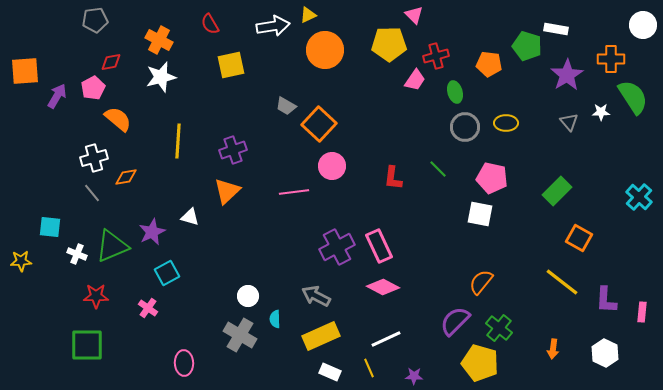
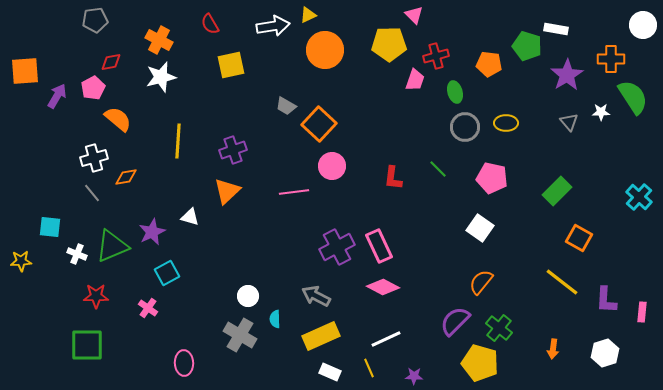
pink trapezoid at (415, 80): rotated 15 degrees counterclockwise
white square at (480, 214): moved 14 px down; rotated 24 degrees clockwise
white hexagon at (605, 353): rotated 16 degrees clockwise
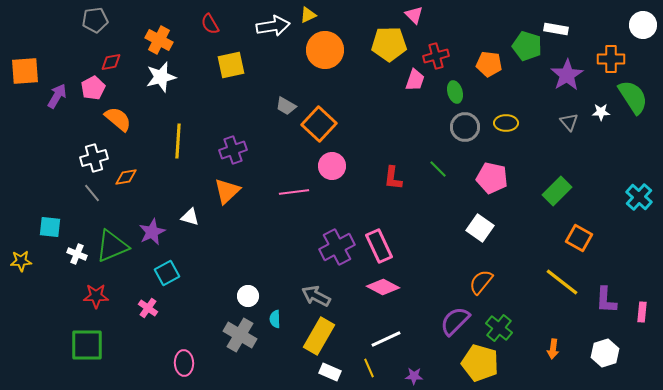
yellow rectangle at (321, 336): moved 2 px left; rotated 36 degrees counterclockwise
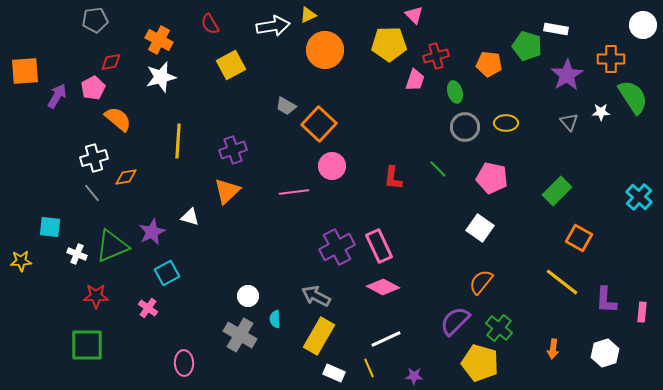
yellow square at (231, 65): rotated 16 degrees counterclockwise
white rectangle at (330, 372): moved 4 px right, 1 px down
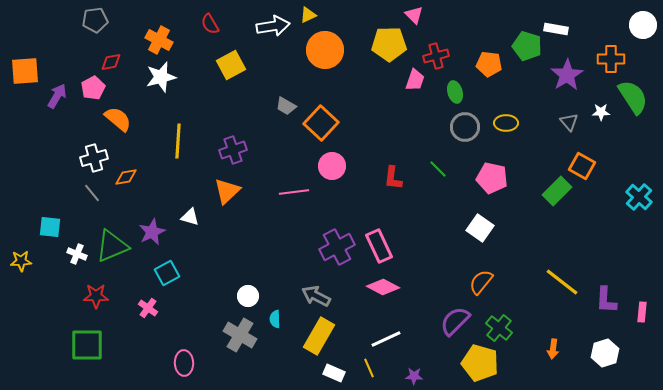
orange square at (319, 124): moved 2 px right, 1 px up
orange square at (579, 238): moved 3 px right, 72 px up
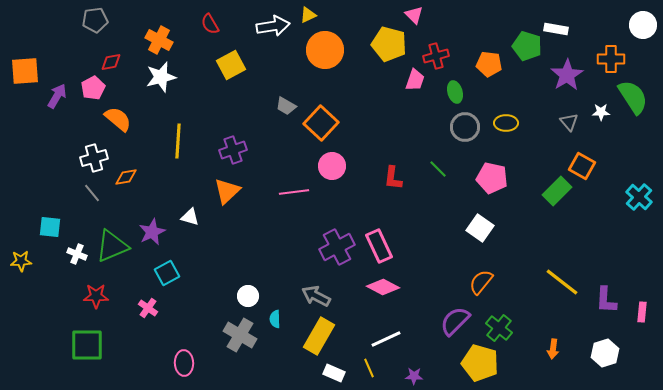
yellow pentagon at (389, 44): rotated 16 degrees clockwise
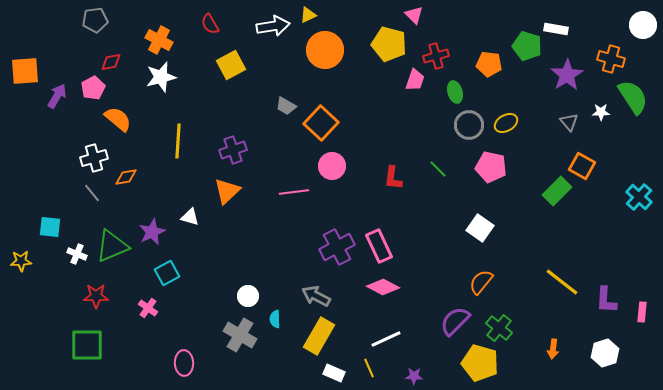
orange cross at (611, 59): rotated 16 degrees clockwise
yellow ellipse at (506, 123): rotated 30 degrees counterclockwise
gray circle at (465, 127): moved 4 px right, 2 px up
pink pentagon at (492, 178): moved 1 px left, 11 px up
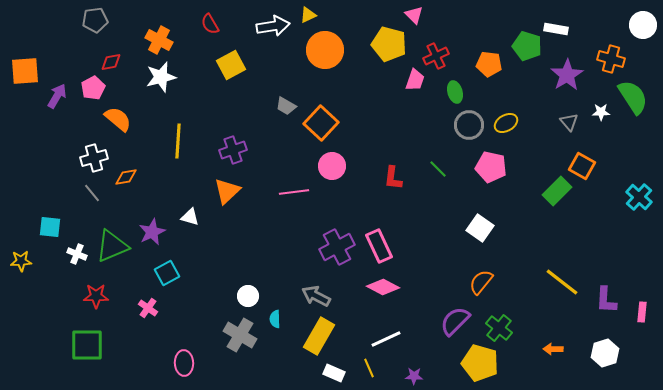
red cross at (436, 56): rotated 10 degrees counterclockwise
orange arrow at (553, 349): rotated 84 degrees clockwise
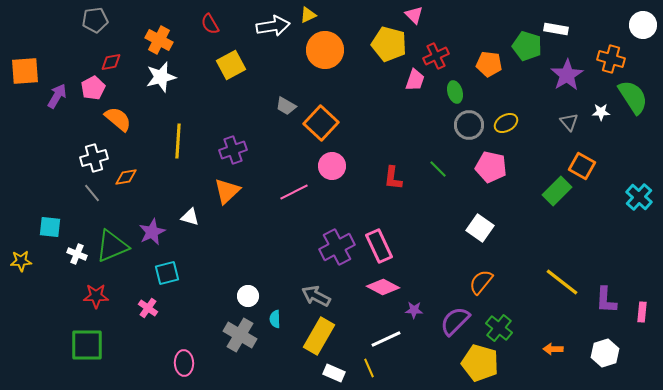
pink line at (294, 192): rotated 20 degrees counterclockwise
cyan square at (167, 273): rotated 15 degrees clockwise
purple star at (414, 376): moved 66 px up
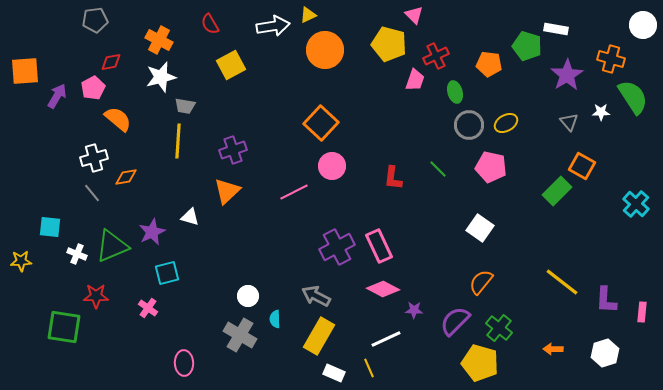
gray trapezoid at (286, 106): moved 101 px left; rotated 20 degrees counterclockwise
cyan cross at (639, 197): moved 3 px left, 7 px down
pink diamond at (383, 287): moved 2 px down
green square at (87, 345): moved 23 px left, 18 px up; rotated 9 degrees clockwise
